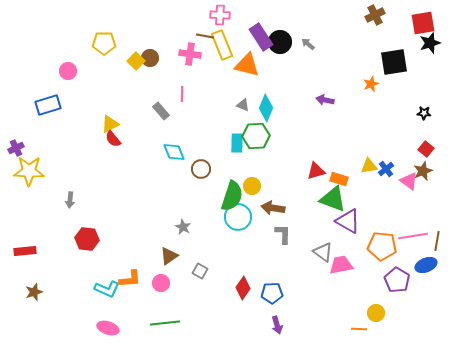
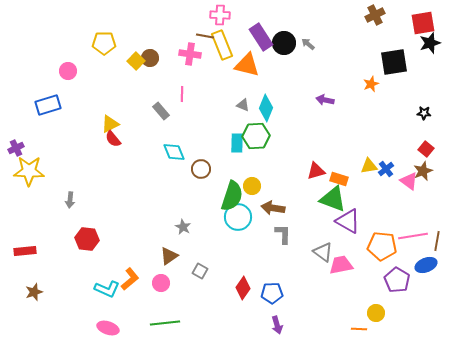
black circle at (280, 42): moved 4 px right, 1 px down
orange L-shape at (130, 279): rotated 35 degrees counterclockwise
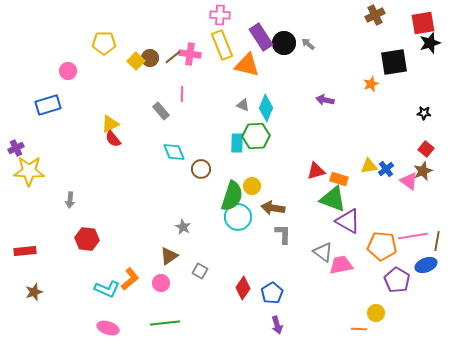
brown line at (205, 36): moved 32 px left, 21 px down; rotated 48 degrees counterclockwise
blue pentagon at (272, 293): rotated 30 degrees counterclockwise
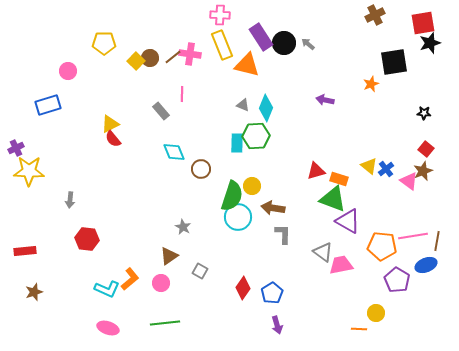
yellow triangle at (369, 166): rotated 48 degrees clockwise
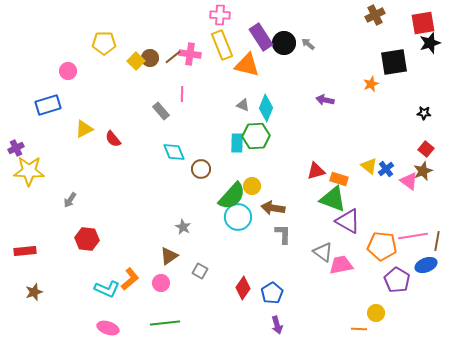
yellow triangle at (110, 124): moved 26 px left, 5 px down
green semicircle at (232, 196): rotated 24 degrees clockwise
gray arrow at (70, 200): rotated 28 degrees clockwise
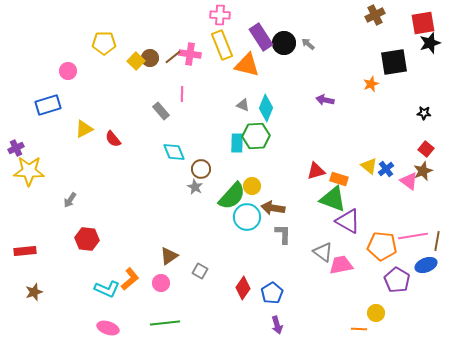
cyan circle at (238, 217): moved 9 px right
gray star at (183, 227): moved 12 px right, 40 px up
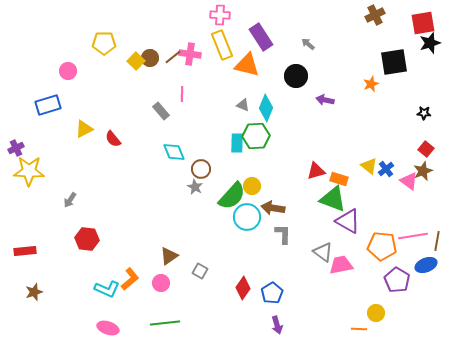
black circle at (284, 43): moved 12 px right, 33 px down
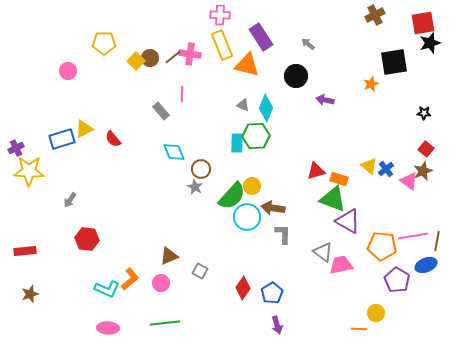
blue rectangle at (48, 105): moved 14 px right, 34 px down
brown triangle at (169, 256): rotated 12 degrees clockwise
brown star at (34, 292): moved 4 px left, 2 px down
pink ellipse at (108, 328): rotated 15 degrees counterclockwise
